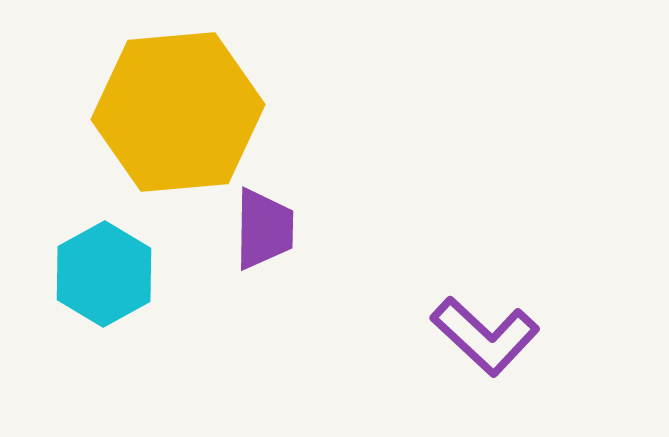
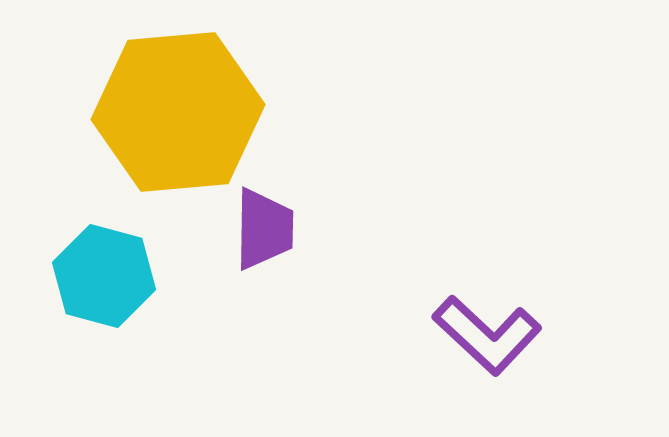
cyan hexagon: moved 2 px down; rotated 16 degrees counterclockwise
purple L-shape: moved 2 px right, 1 px up
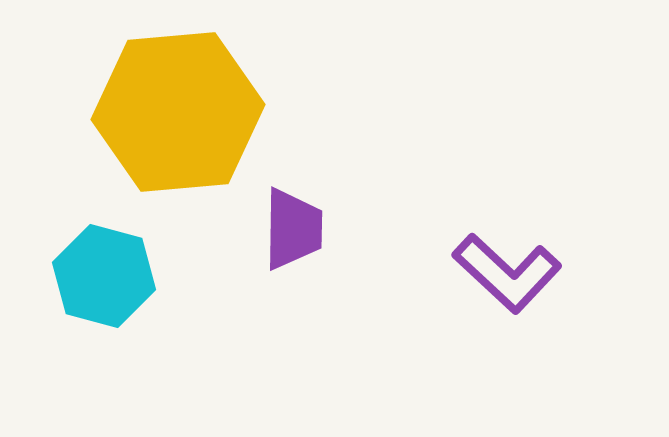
purple trapezoid: moved 29 px right
purple L-shape: moved 20 px right, 62 px up
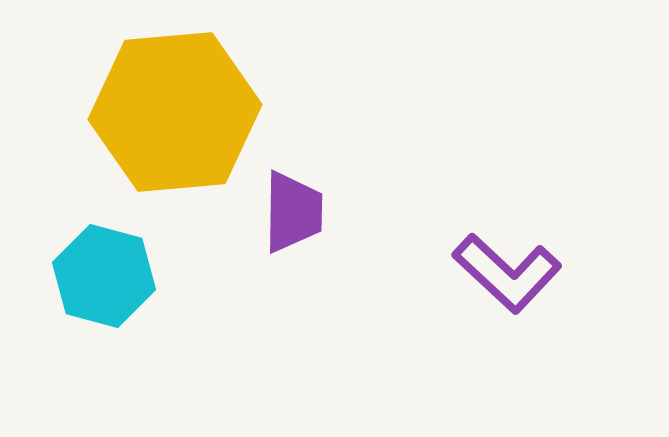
yellow hexagon: moved 3 px left
purple trapezoid: moved 17 px up
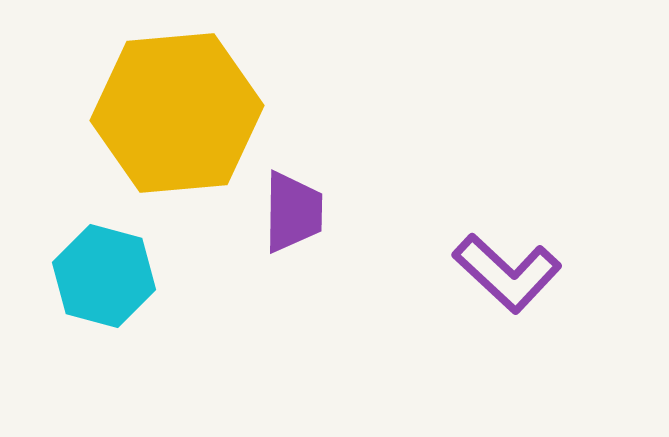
yellow hexagon: moved 2 px right, 1 px down
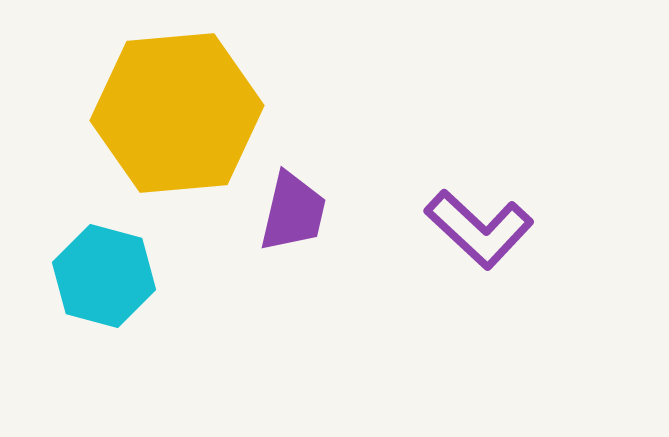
purple trapezoid: rotated 12 degrees clockwise
purple L-shape: moved 28 px left, 44 px up
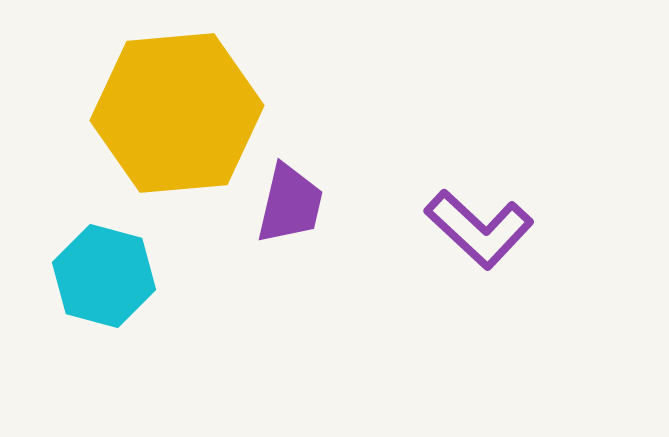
purple trapezoid: moved 3 px left, 8 px up
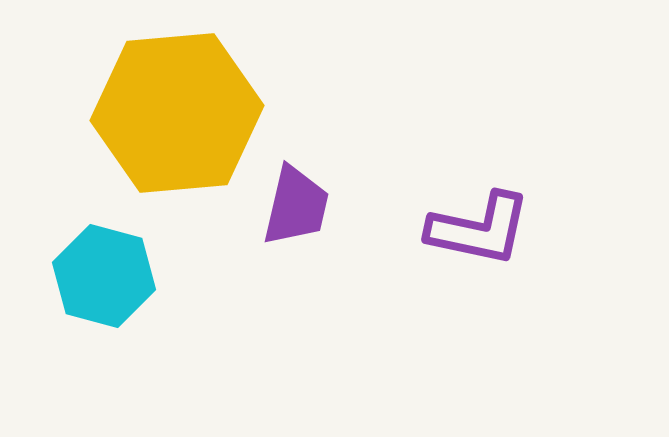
purple trapezoid: moved 6 px right, 2 px down
purple L-shape: rotated 31 degrees counterclockwise
